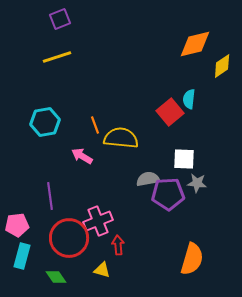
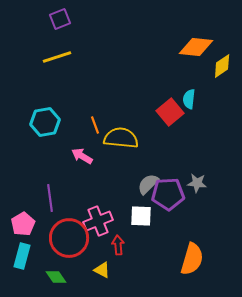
orange diamond: moved 1 px right, 3 px down; rotated 20 degrees clockwise
white square: moved 43 px left, 57 px down
gray semicircle: moved 5 px down; rotated 35 degrees counterclockwise
purple line: moved 2 px down
pink pentagon: moved 6 px right, 1 px up; rotated 25 degrees counterclockwise
yellow triangle: rotated 12 degrees clockwise
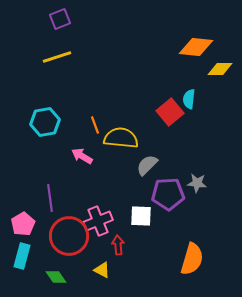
yellow diamond: moved 2 px left, 3 px down; rotated 35 degrees clockwise
gray semicircle: moved 1 px left, 19 px up
red circle: moved 2 px up
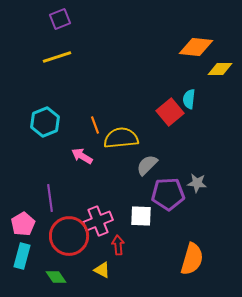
cyan hexagon: rotated 12 degrees counterclockwise
yellow semicircle: rotated 12 degrees counterclockwise
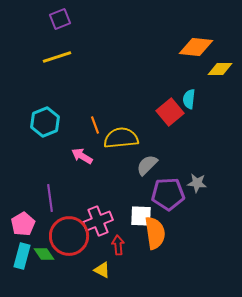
orange semicircle: moved 37 px left, 26 px up; rotated 24 degrees counterclockwise
green diamond: moved 12 px left, 23 px up
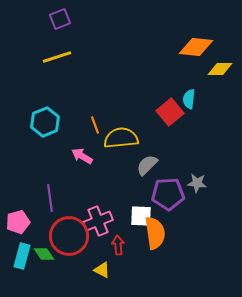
pink pentagon: moved 5 px left, 2 px up; rotated 15 degrees clockwise
